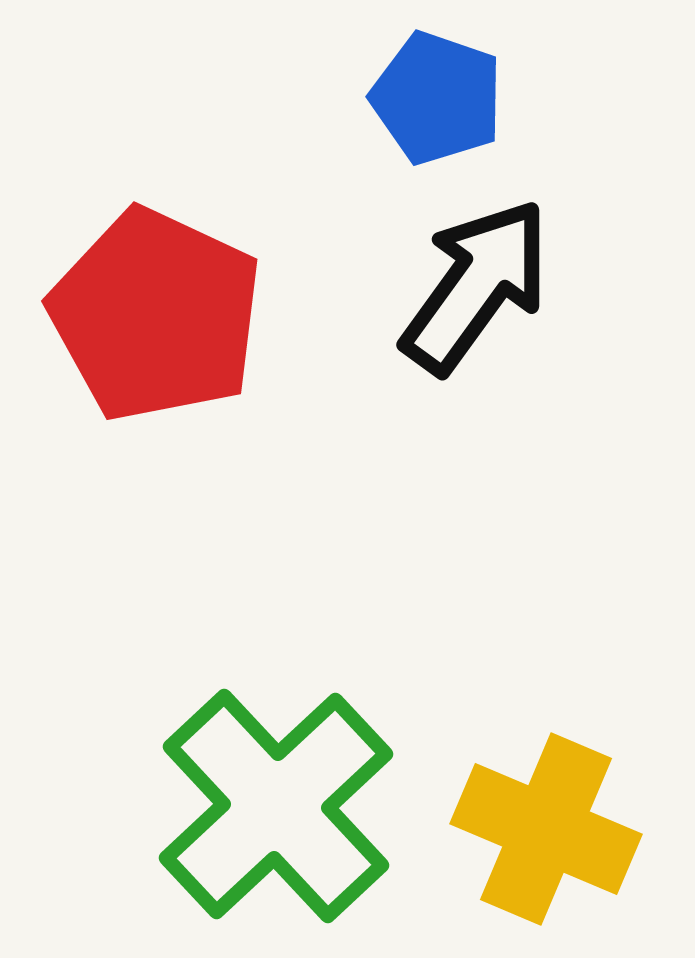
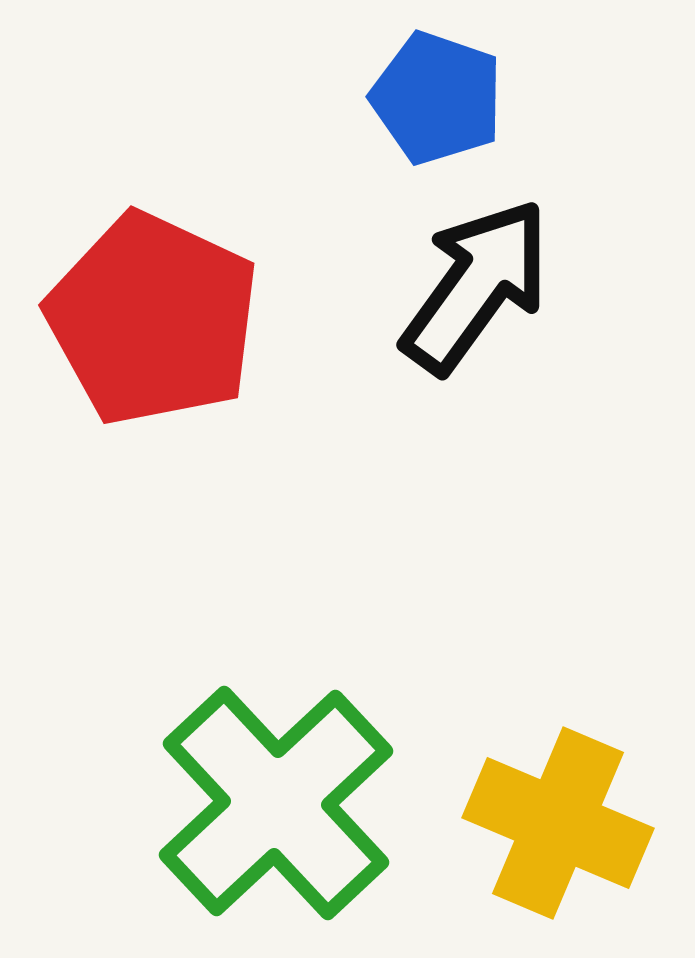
red pentagon: moved 3 px left, 4 px down
green cross: moved 3 px up
yellow cross: moved 12 px right, 6 px up
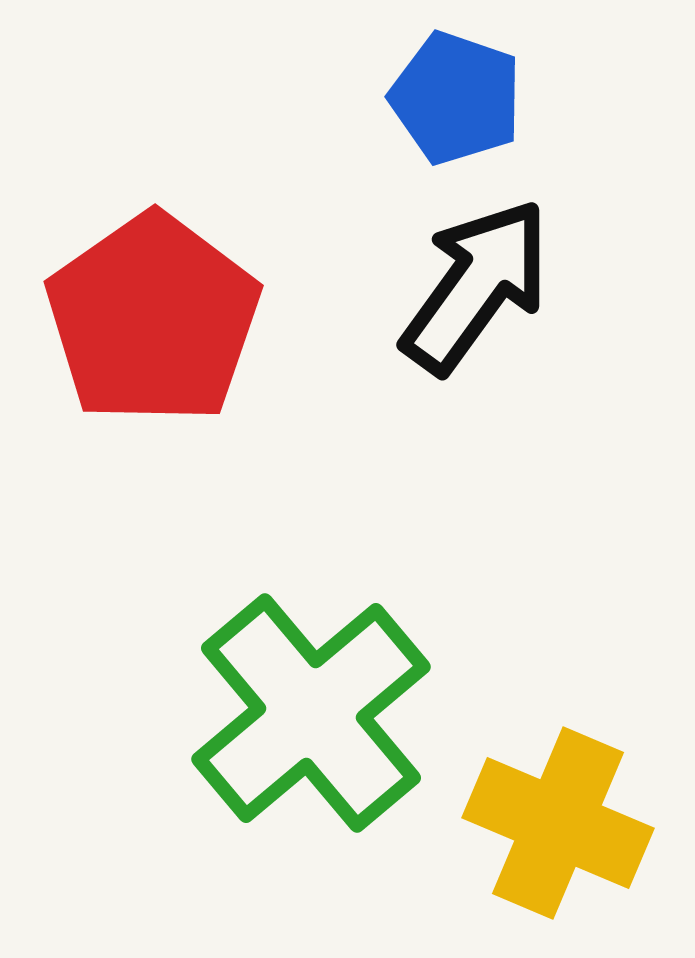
blue pentagon: moved 19 px right
red pentagon: rotated 12 degrees clockwise
green cross: moved 35 px right, 90 px up; rotated 3 degrees clockwise
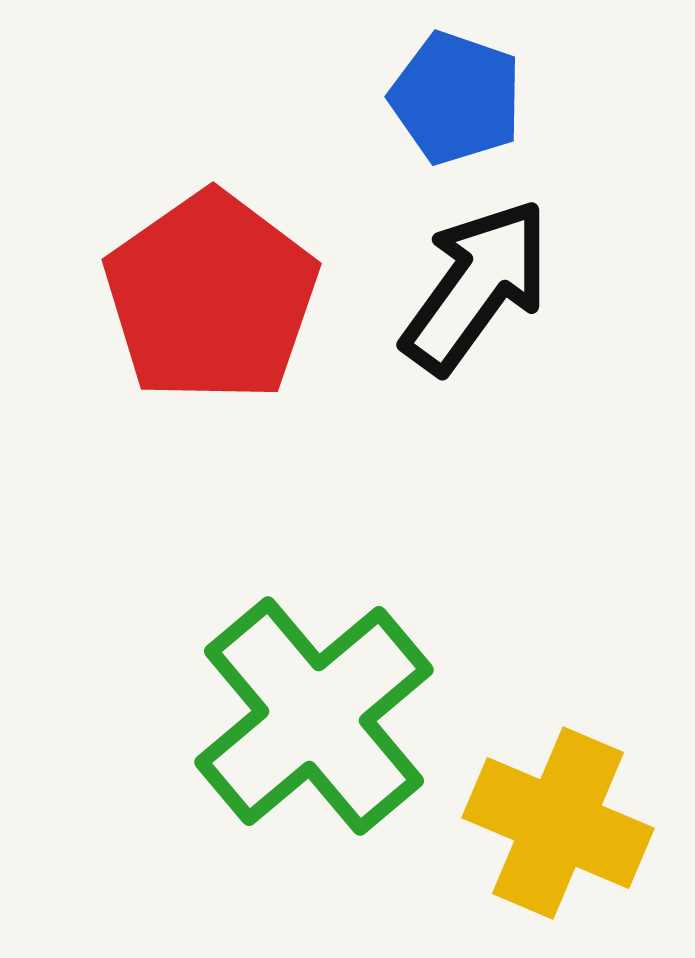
red pentagon: moved 58 px right, 22 px up
green cross: moved 3 px right, 3 px down
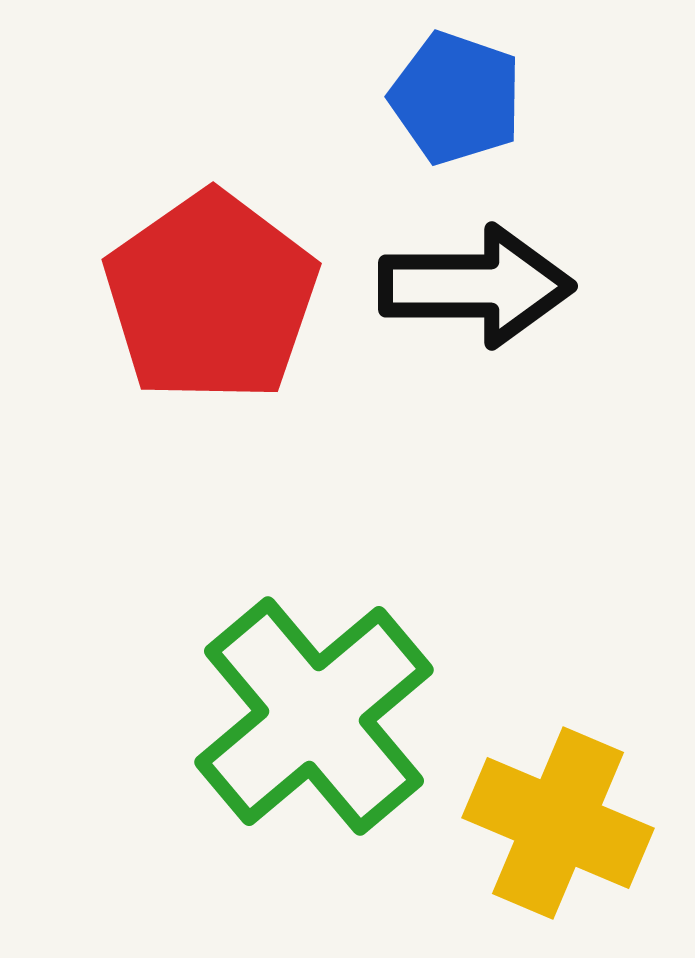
black arrow: rotated 54 degrees clockwise
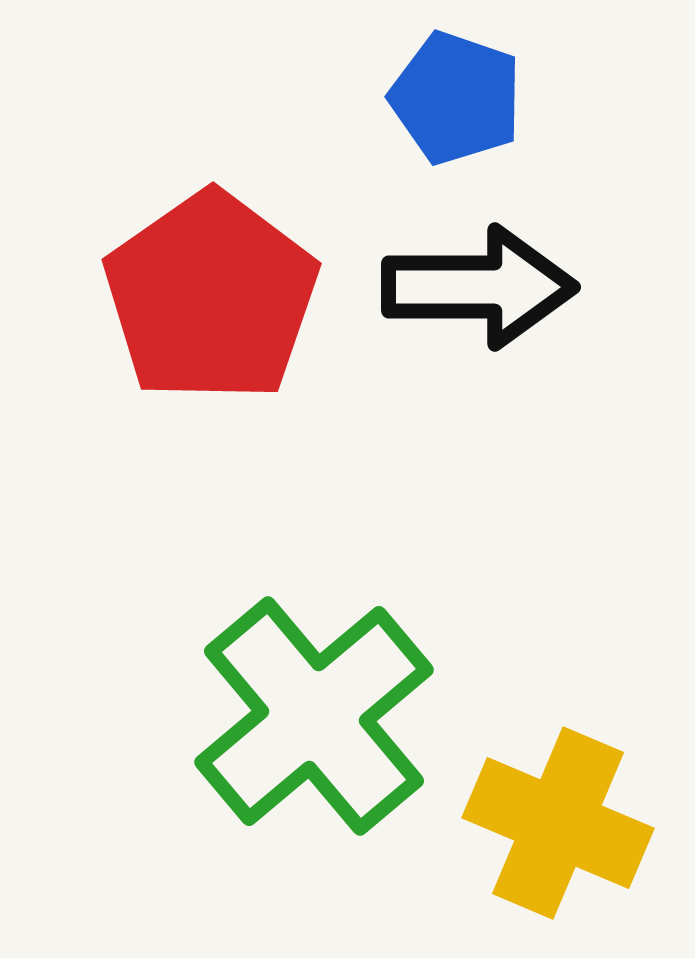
black arrow: moved 3 px right, 1 px down
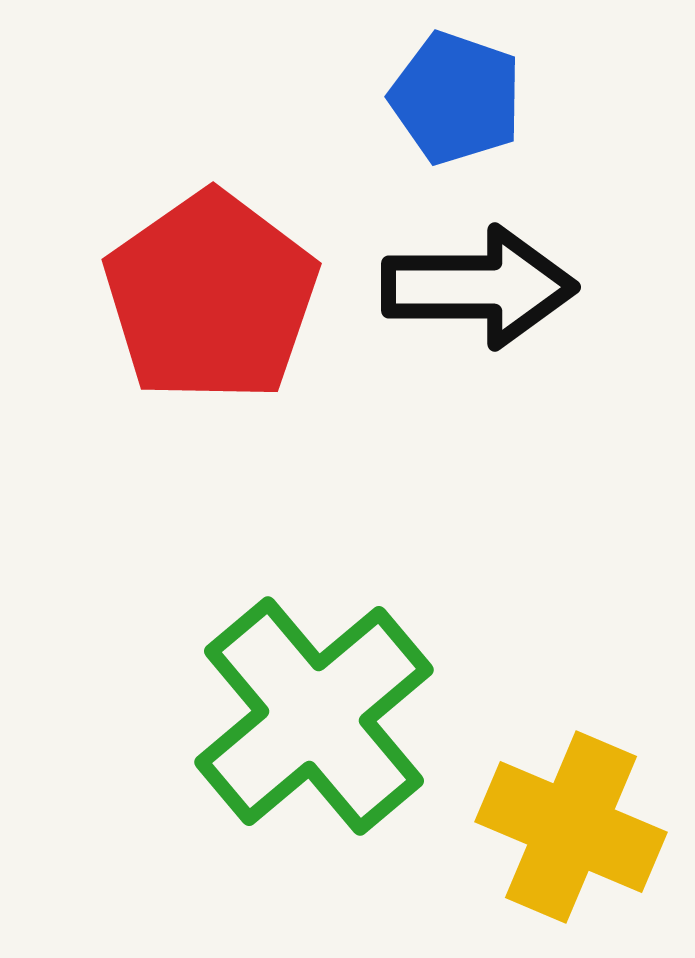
yellow cross: moved 13 px right, 4 px down
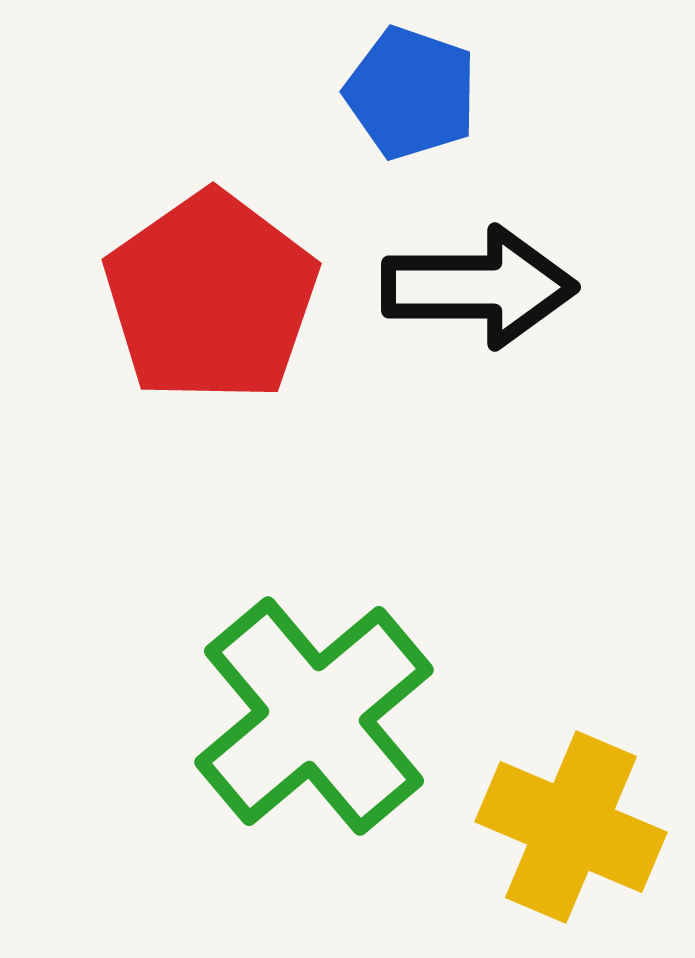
blue pentagon: moved 45 px left, 5 px up
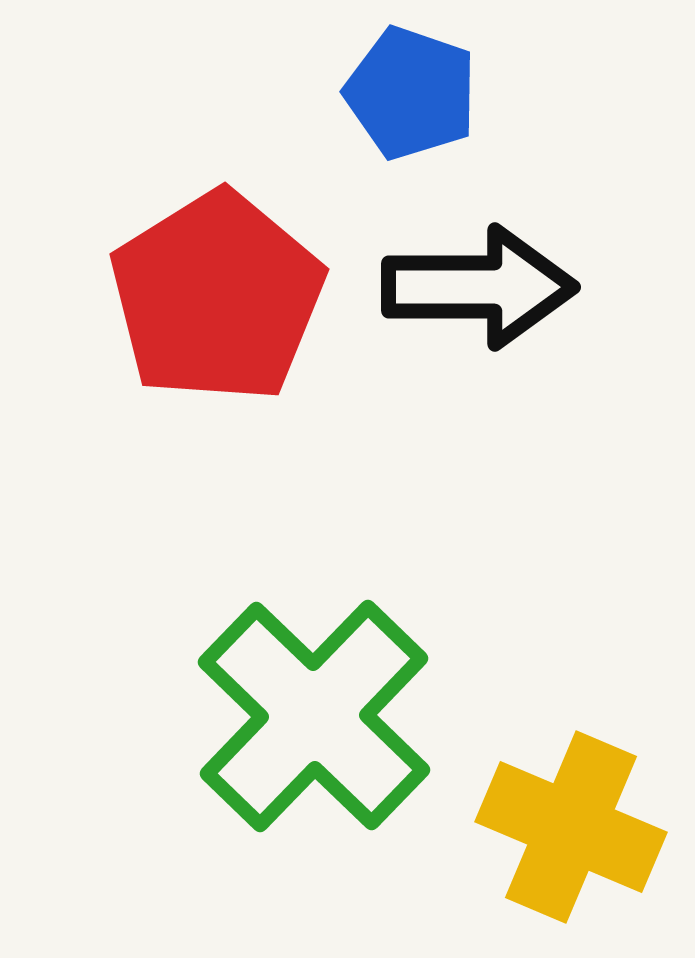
red pentagon: moved 6 px right; rotated 3 degrees clockwise
green cross: rotated 6 degrees counterclockwise
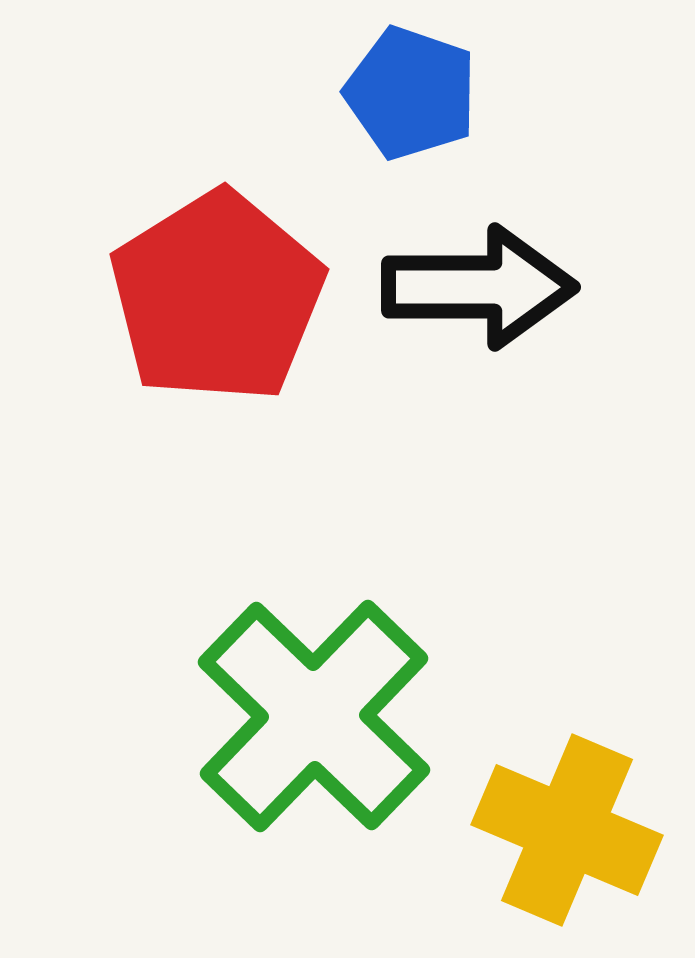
yellow cross: moved 4 px left, 3 px down
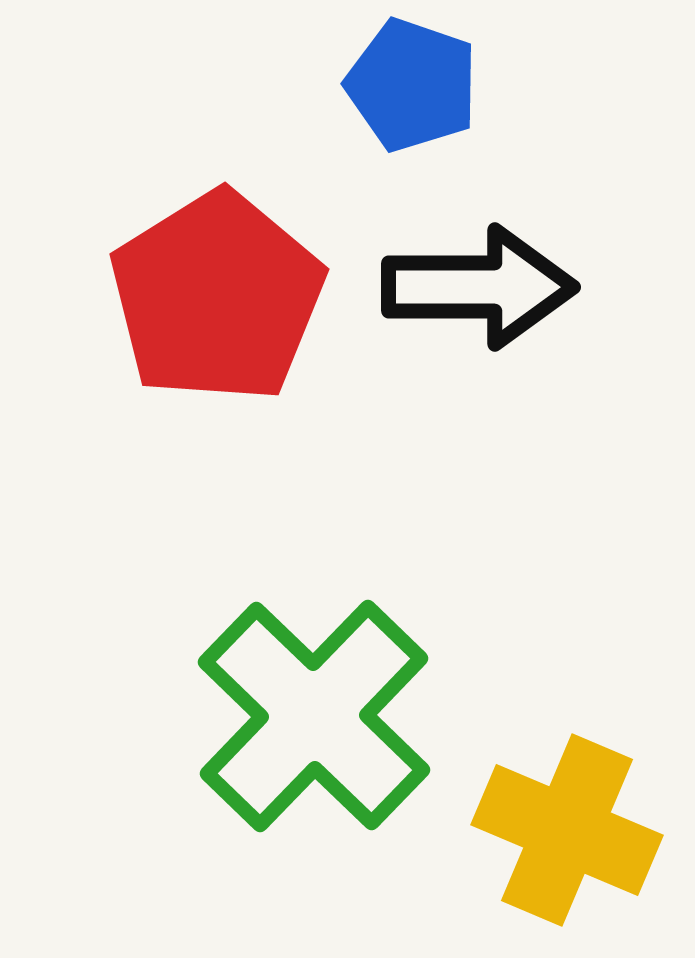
blue pentagon: moved 1 px right, 8 px up
